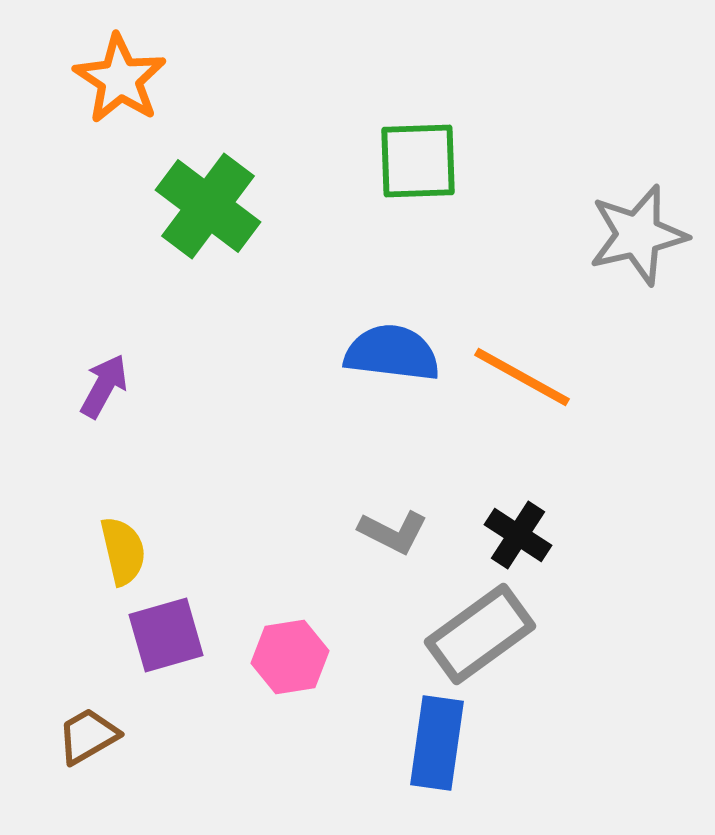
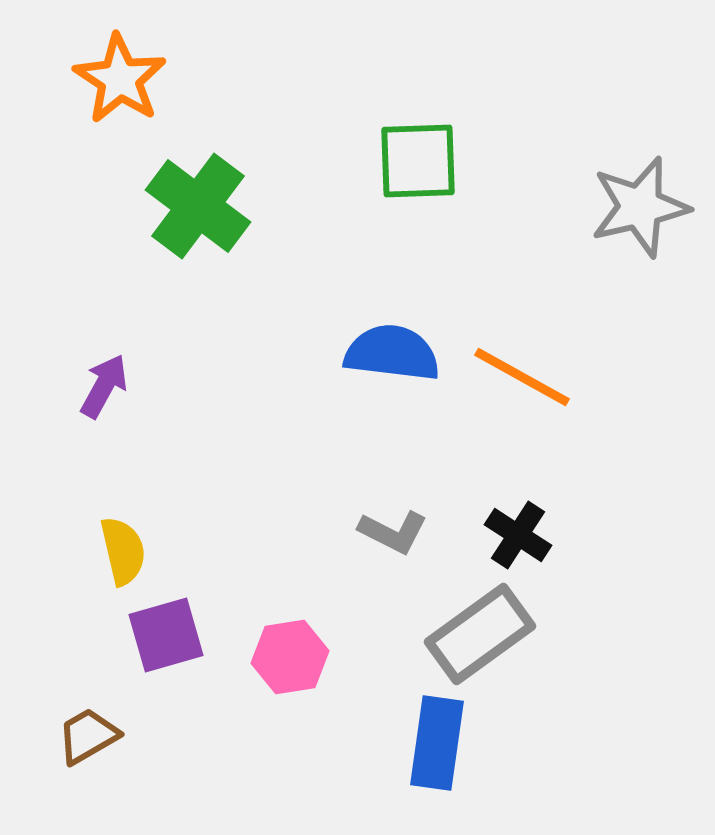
green cross: moved 10 px left
gray star: moved 2 px right, 28 px up
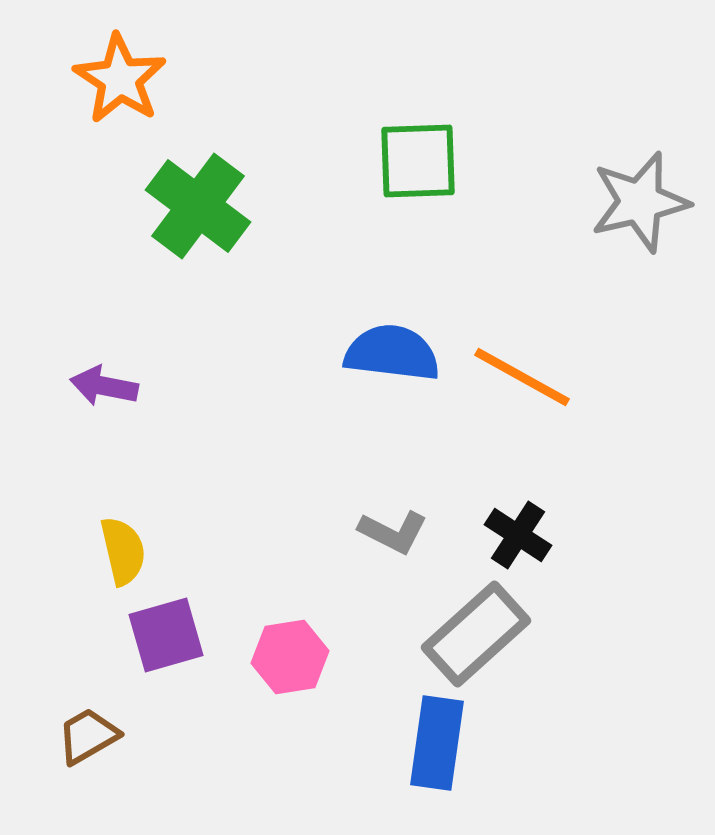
gray star: moved 5 px up
purple arrow: rotated 108 degrees counterclockwise
gray rectangle: moved 4 px left; rotated 6 degrees counterclockwise
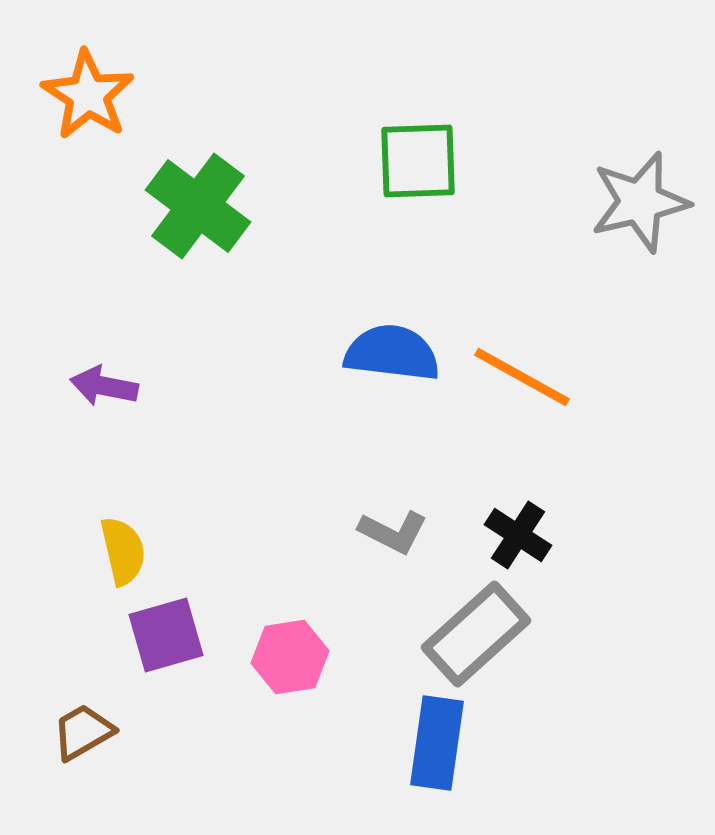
orange star: moved 32 px left, 16 px down
brown trapezoid: moved 5 px left, 4 px up
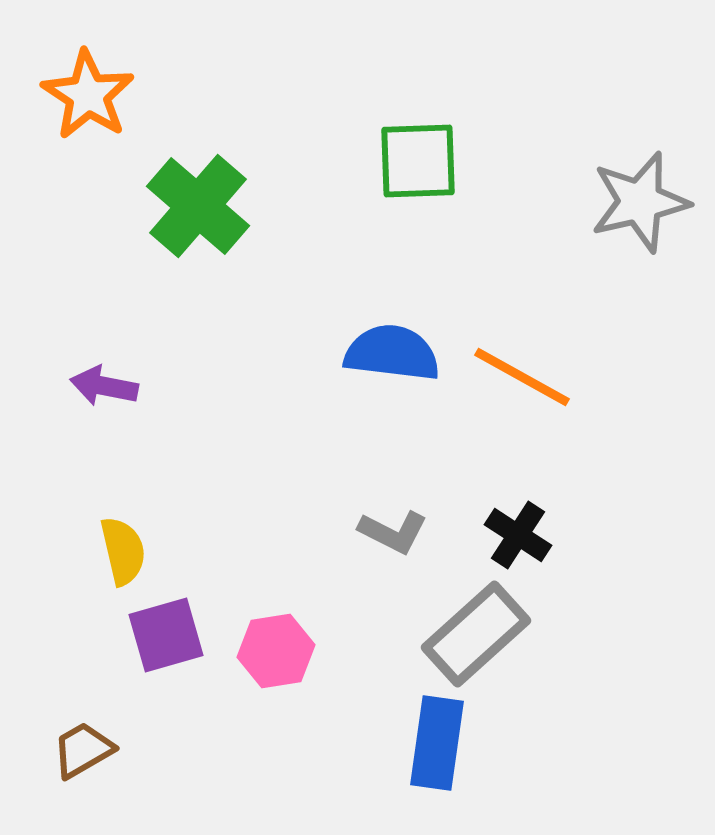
green cross: rotated 4 degrees clockwise
pink hexagon: moved 14 px left, 6 px up
brown trapezoid: moved 18 px down
